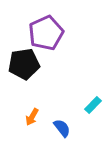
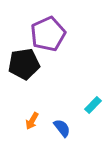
purple pentagon: moved 2 px right, 1 px down
orange arrow: moved 4 px down
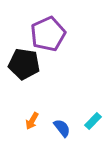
black pentagon: rotated 16 degrees clockwise
cyan rectangle: moved 16 px down
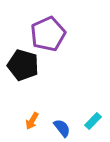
black pentagon: moved 1 px left, 1 px down; rotated 8 degrees clockwise
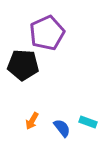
purple pentagon: moved 1 px left, 1 px up
black pentagon: rotated 12 degrees counterclockwise
cyan rectangle: moved 5 px left, 1 px down; rotated 66 degrees clockwise
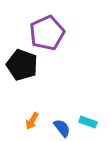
black pentagon: moved 1 px left; rotated 16 degrees clockwise
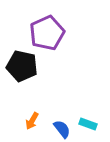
black pentagon: moved 1 px down; rotated 8 degrees counterclockwise
cyan rectangle: moved 2 px down
blue semicircle: moved 1 px down
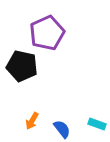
cyan rectangle: moved 9 px right
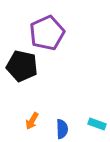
blue semicircle: rotated 36 degrees clockwise
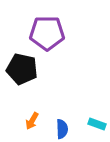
purple pentagon: rotated 24 degrees clockwise
black pentagon: moved 3 px down
